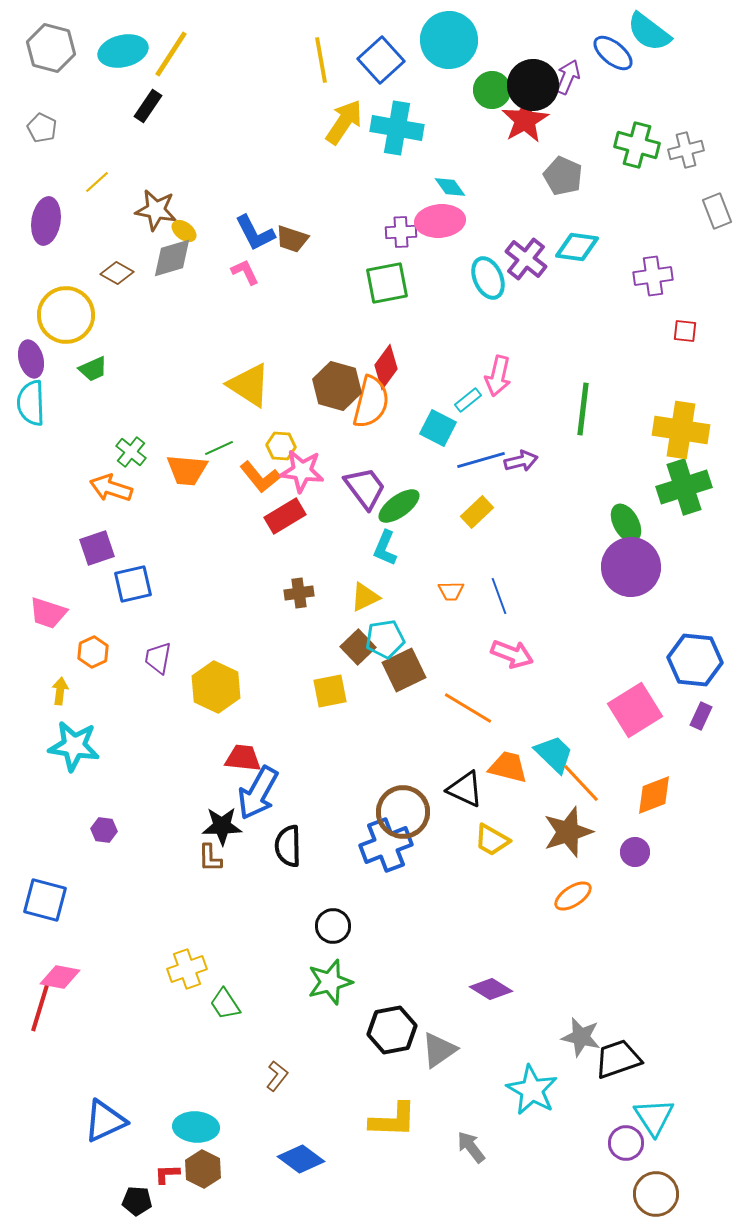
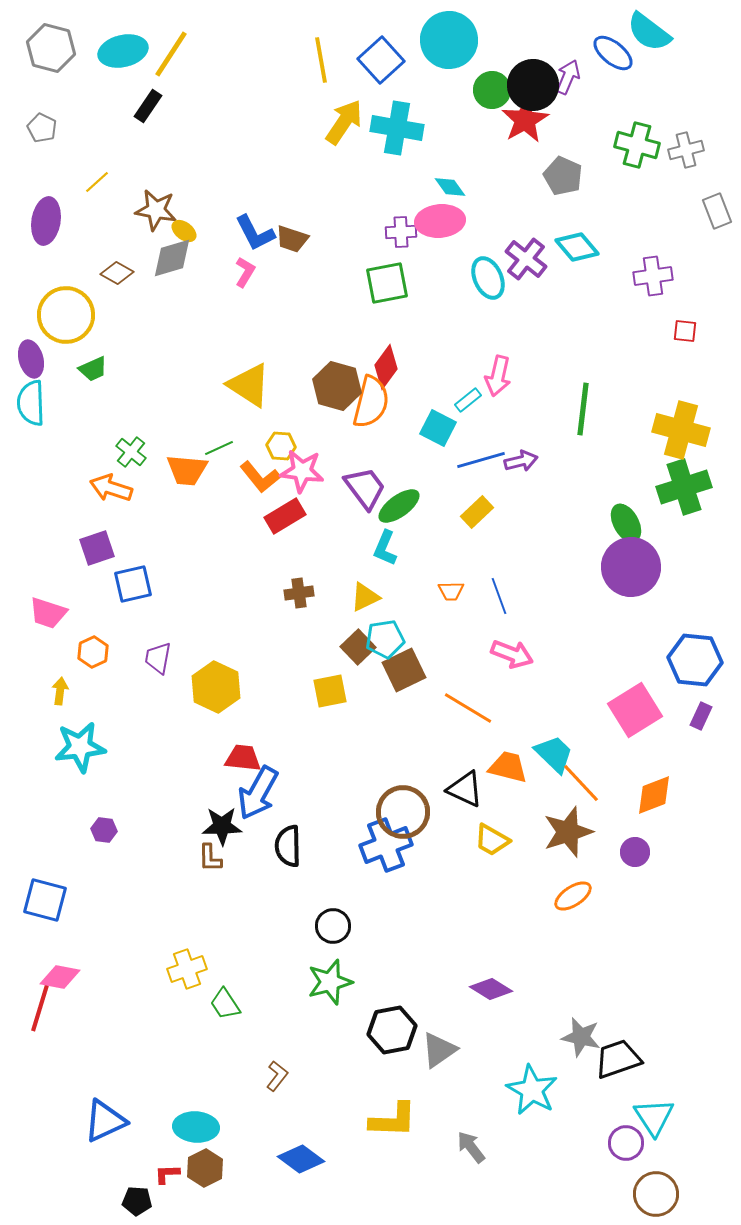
cyan diamond at (577, 247): rotated 42 degrees clockwise
pink L-shape at (245, 272): rotated 56 degrees clockwise
yellow cross at (681, 430): rotated 6 degrees clockwise
cyan star at (74, 746): moved 6 px right, 1 px down; rotated 15 degrees counterclockwise
brown hexagon at (203, 1169): moved 2 px right, 1 px up; rotated 6 degrees clockwise
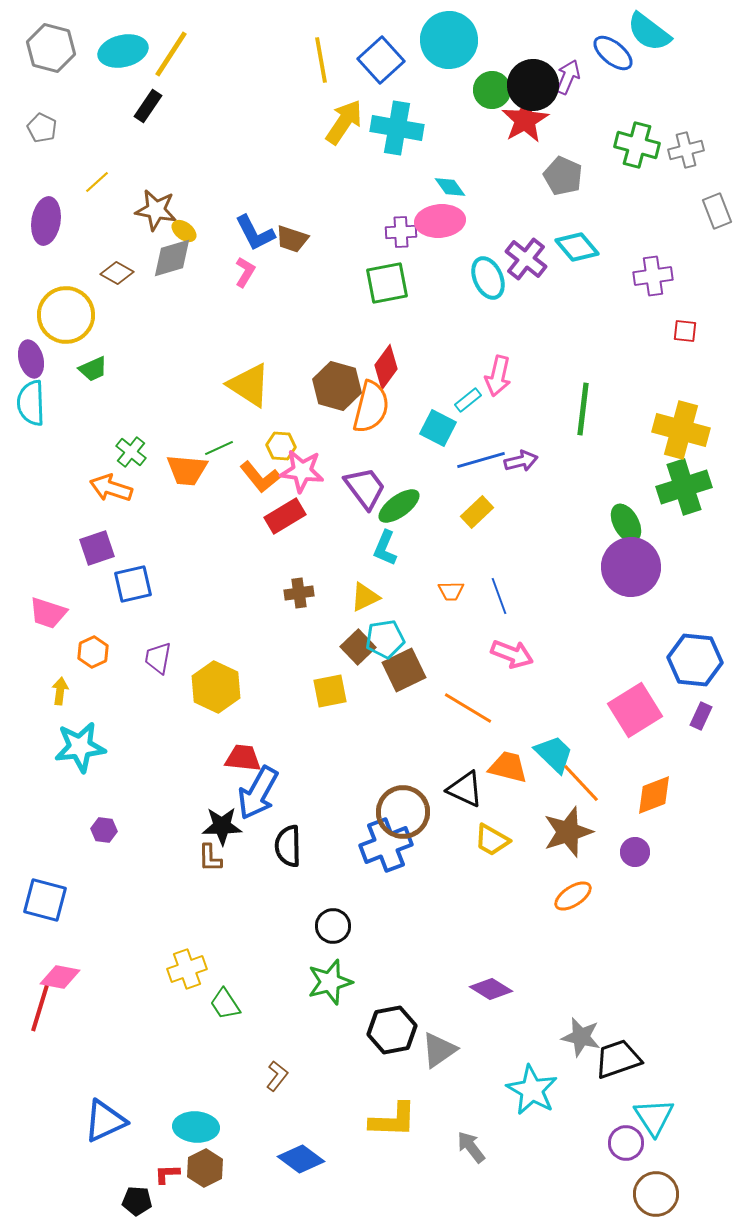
orange semicircle at (371, 402): moved 5 px down
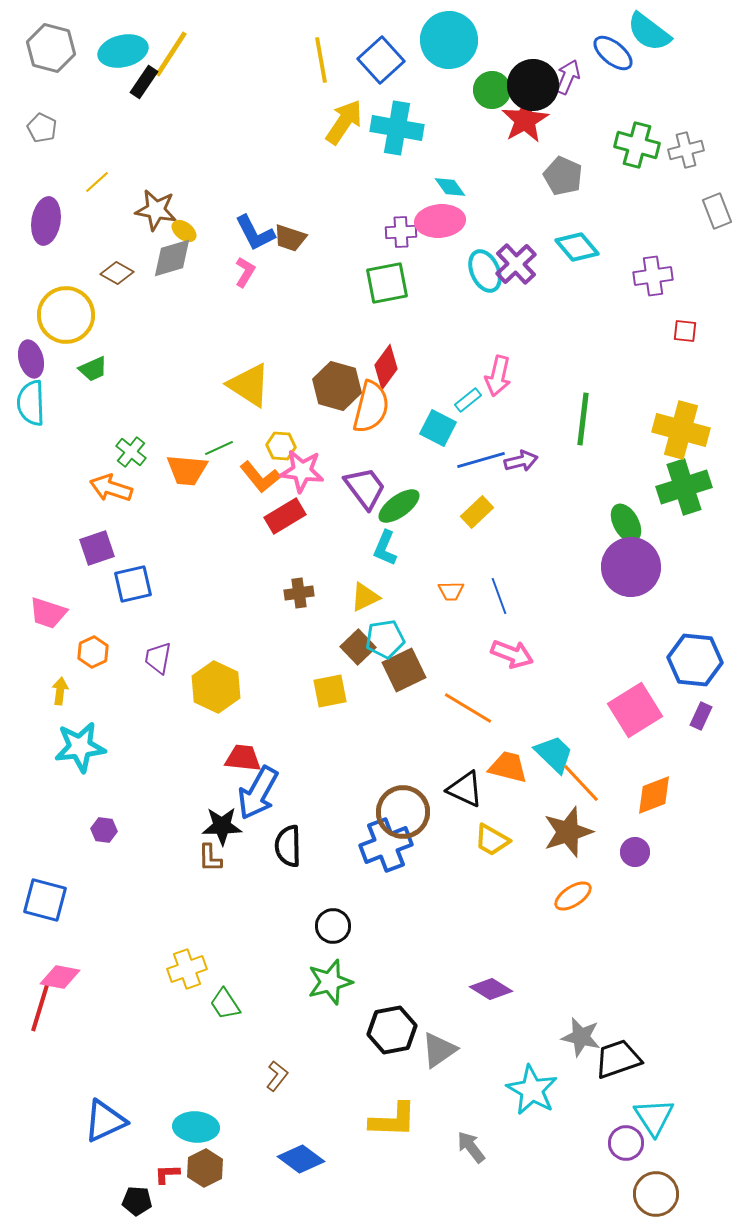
black rectangle at (148, 106): moved 4 px left, 24 px up
brown trapezoid at (292, 239): moved 2 px left, 1 px up
purple cross at (526, 259): moved 10 px left, 5 px down; rotated 9 degrees clockwise
cyan ellipse at (488, 278): moved 3 px left, 7 px up
green line at (583, 409): moved 10 px down
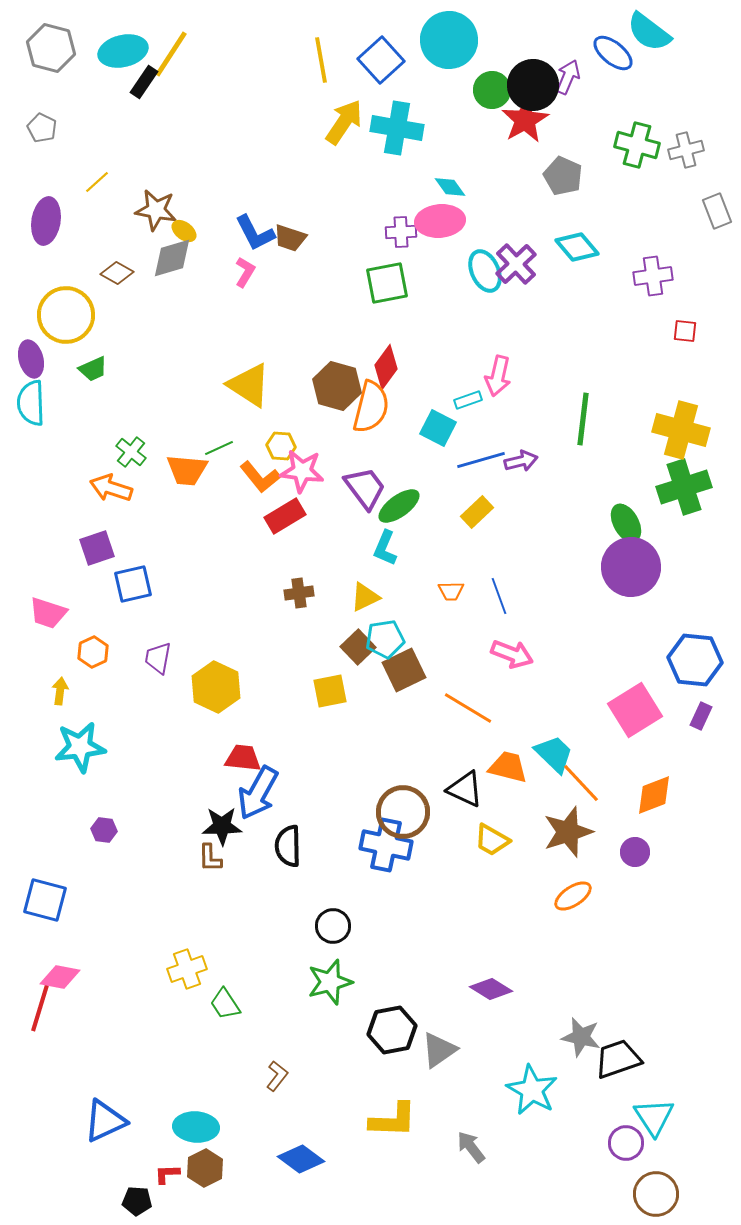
cyan rectangle at (468, 400): rotated 20 degrees clockwise
blue cross at (386, 845): rotated 33 degrees clockwise
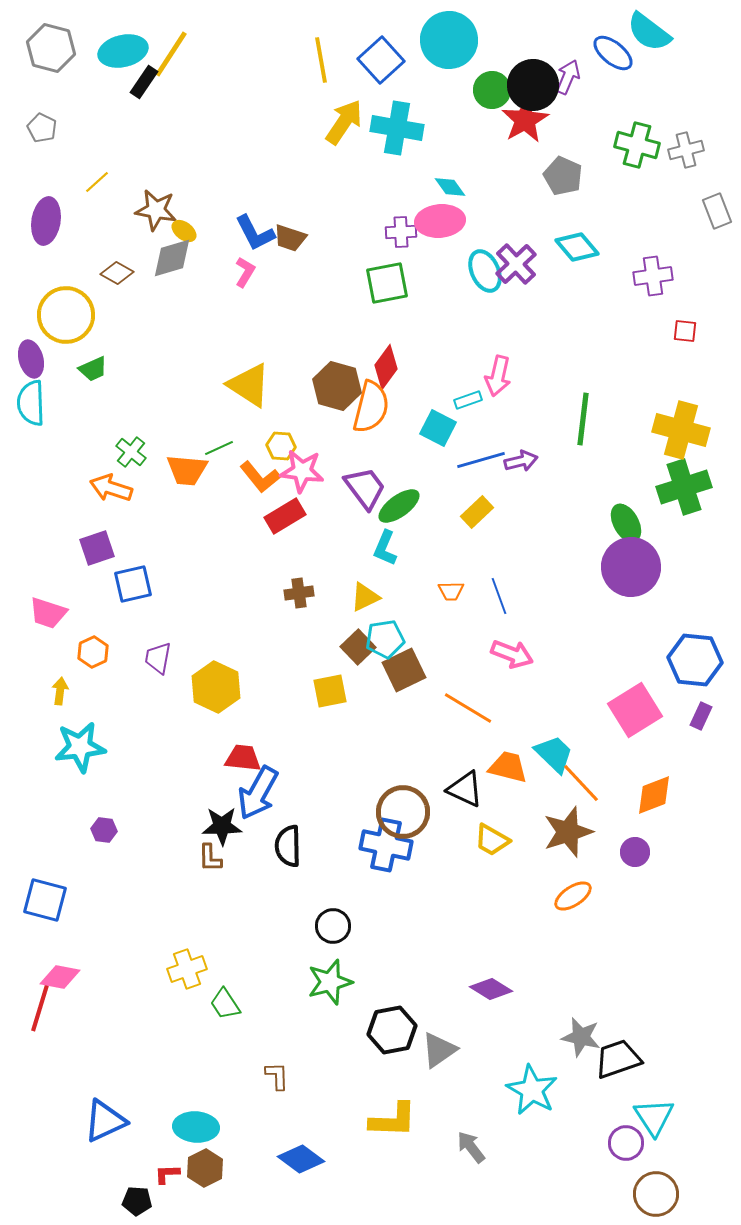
brown L-shape at (277, 1076): rotated 40 degrees counterclockwise
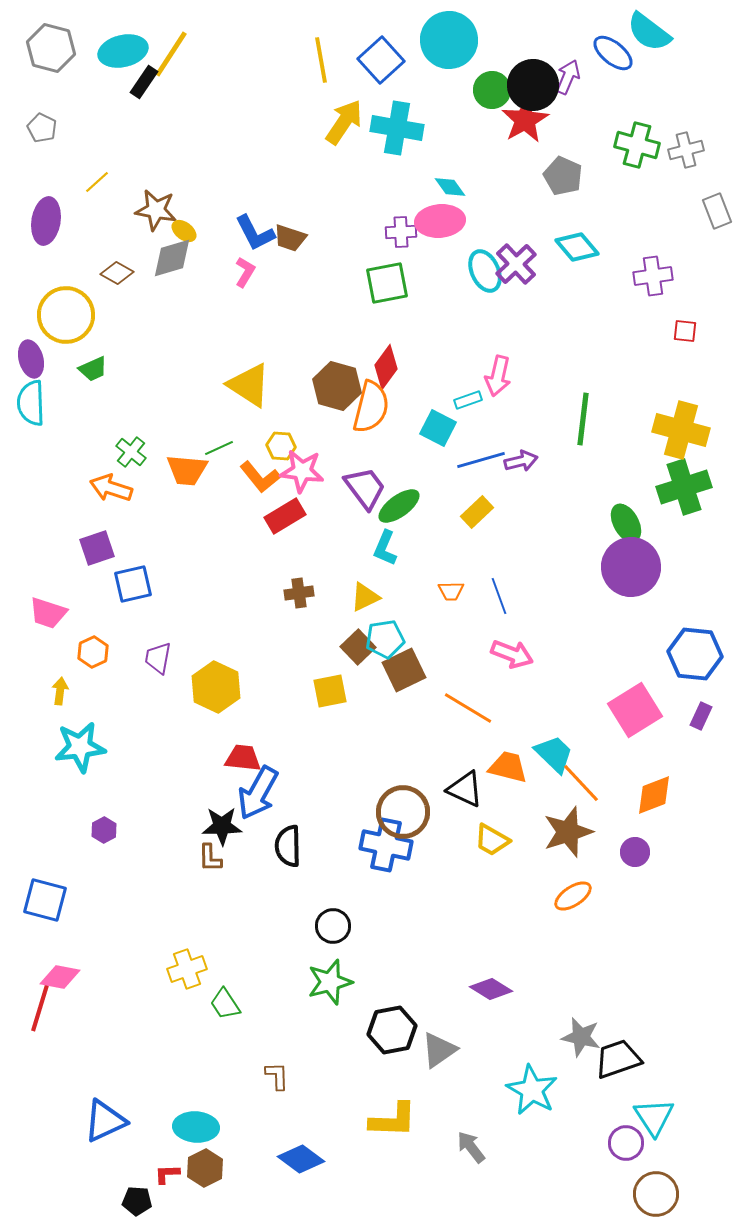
blue hexagon at (695, 660): moved 6 px up
purple hexagon at (104, 830): rotated 25 degrees clockwise
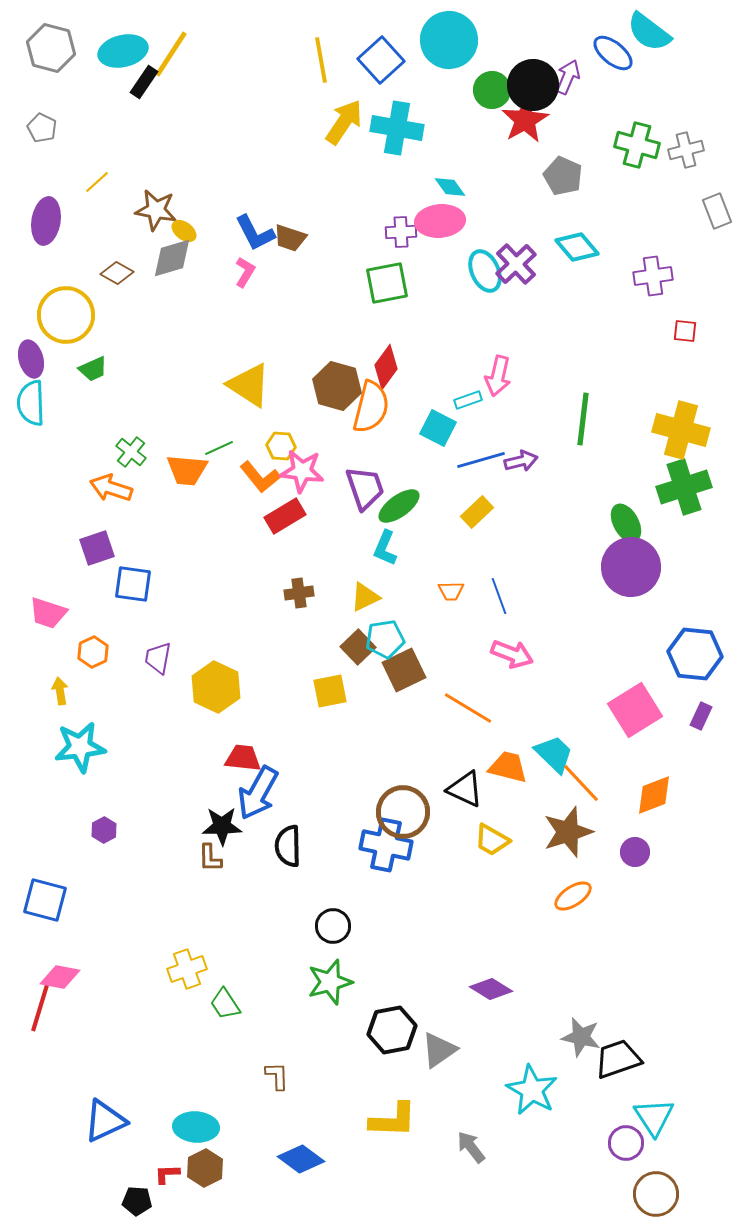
purple trapezoid at (365, 488): rotated 18 degrees clockwise
blue square at (133, 584): rotated 21 degrees clockwise
yellow arrow at (60, 691): rotated 16 degrees counterclockwise
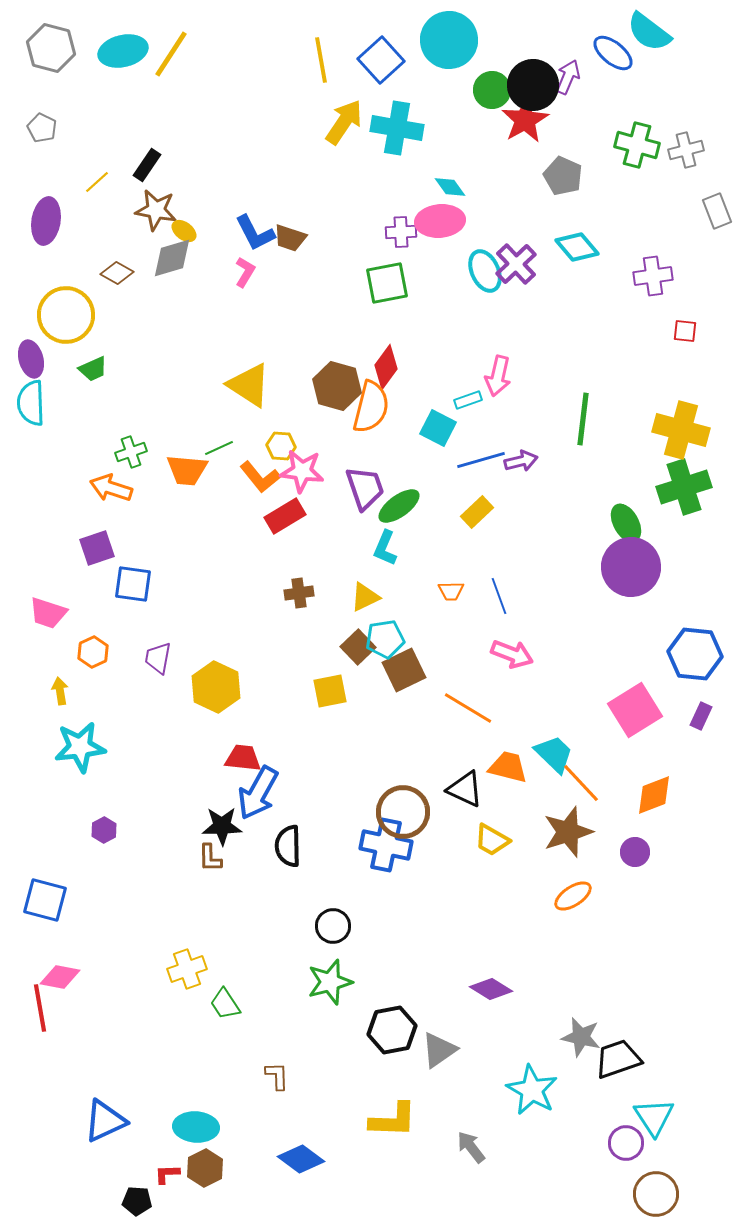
black rectangle at (144, 82): moved 3 px right, 83 px down
green cross at (131, 452): rotated 32 degrees clockwise
red line at (40, 1008): rotated 27 degrees counterclockwise
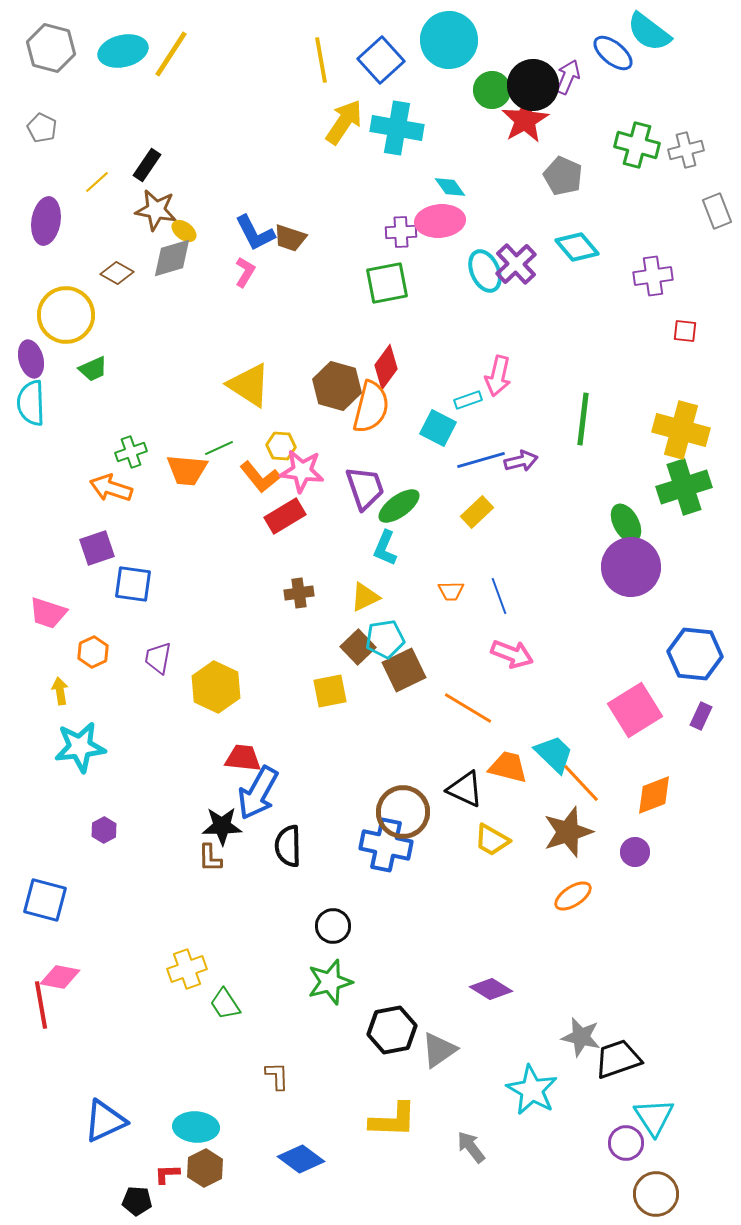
red line at (40, 1008): moved 1 px right, 3 px up
